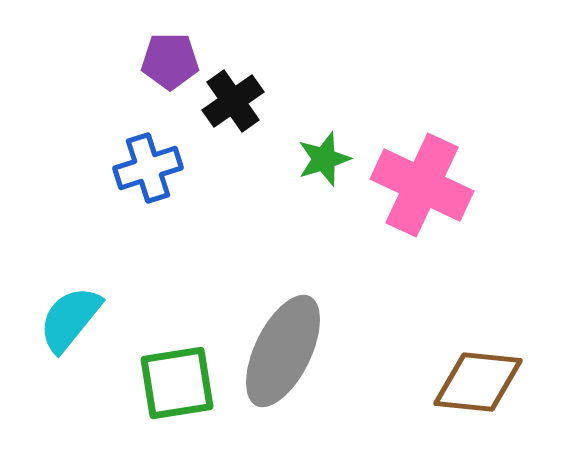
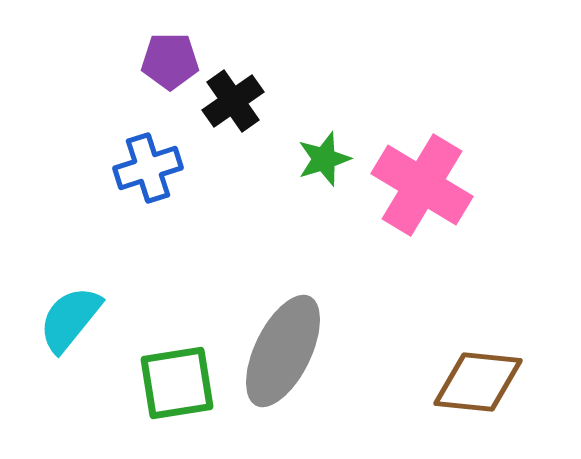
pink cross: rotated 6 degrees clockwise
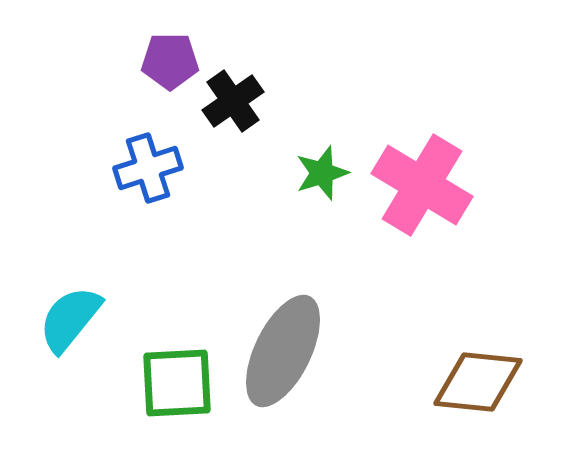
green star: moved 2 px left, 14 px down
green square: rotated 6 degrees clockwise
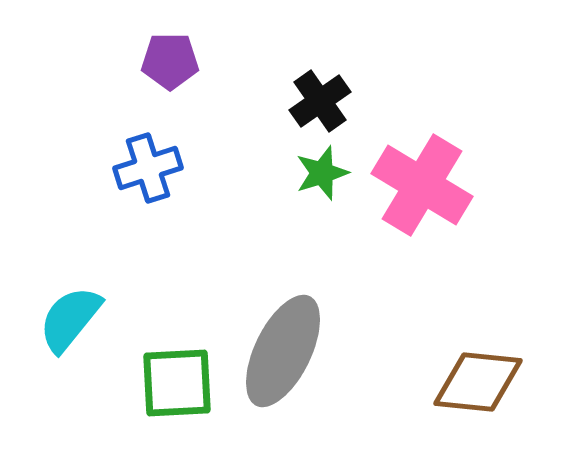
black cross: moved 87 px right
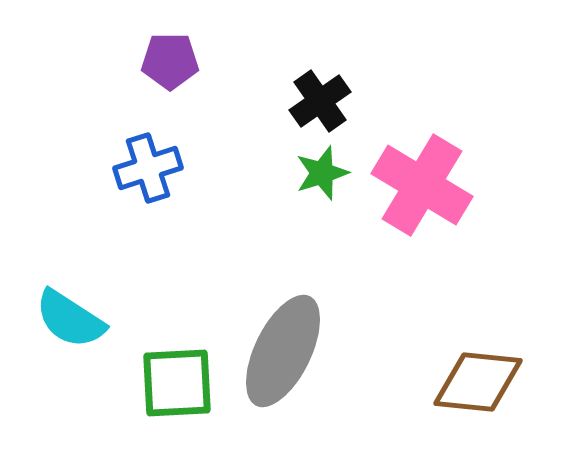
cyan semicircle: rotated 96 degrees counterclockwise
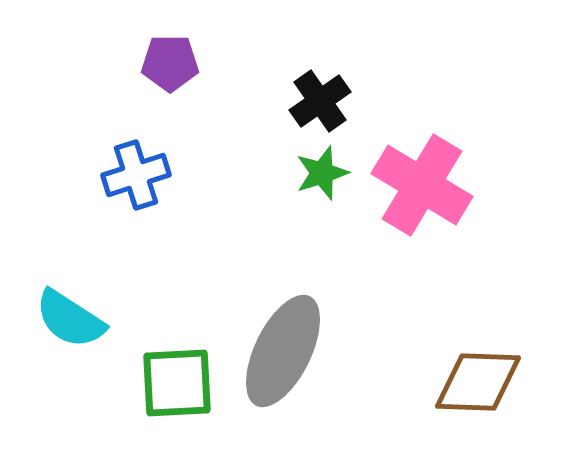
purple pentagon: moved 2 px down
blue cross: moved 12 px left, 7 px down
brown diamond: rotated 4 degrees counterclockwise
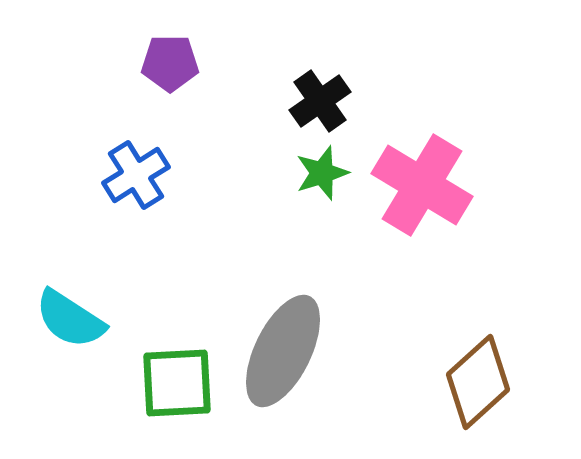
blue cross: rotated 14 degrees counterclockwise
brown diamond: rotated 44 degrees counterclockwise
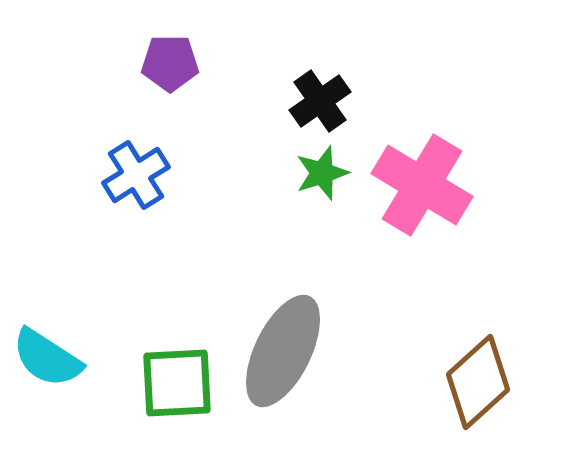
cyan semicircle: moved 23 px left, 39 px down
